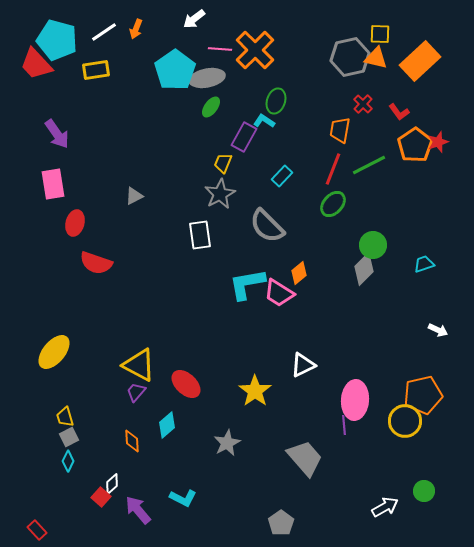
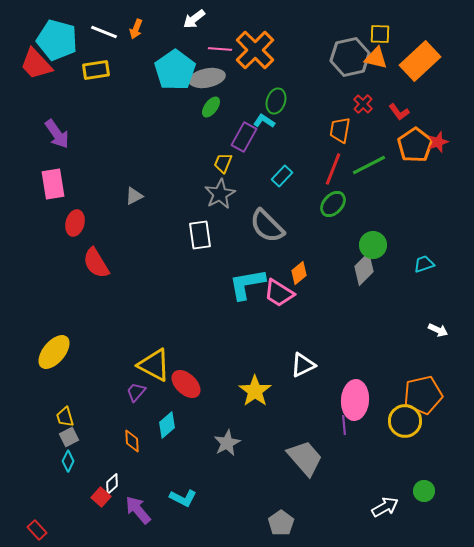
white line at (104, 32): rotated 56 degrees clockwise
red semicircle at (96, 263): rotated 40 degrees clockwise
yellow triangle at (139, 365): moved 15 px right
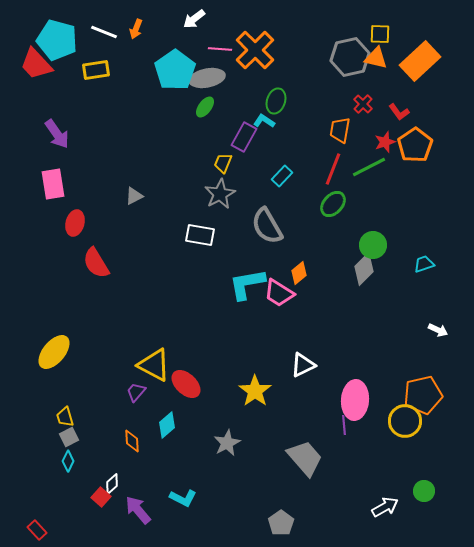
green ellipse at (211, 107): moved 6 px left
red star at (438, 142): moved 53 px left
green line at (369, 165): moved 2 px down
gray semicircle at (267, 226): rotated 15 degrees clockwise
white rectangle at (200, 235): rotated 72 degrees counterclockwise
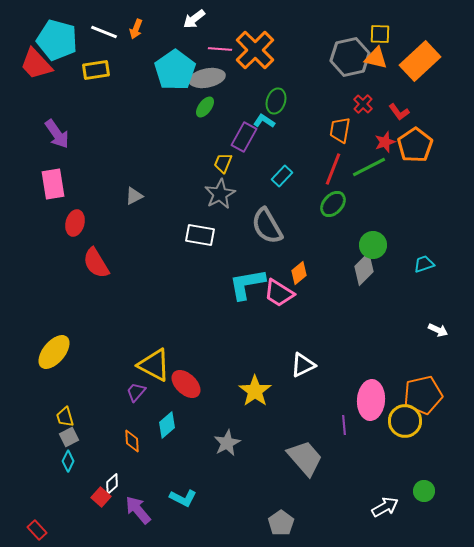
pink ellipse at (355, 400): moved 16 px right
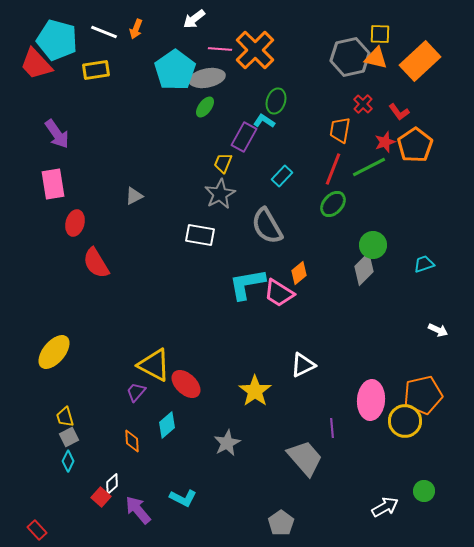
purple line at (344, 425): moved 12 px left, 3 px down
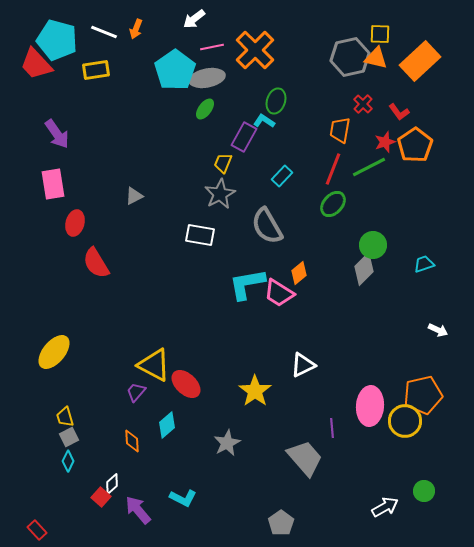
pink line at (220, 49): moved 8 px left, 2 px up; rotated 15 degrees counterclockwise
green ellipse at (205, 107): moved 2 px down
pink ellipse at (371, 400): moved 1 px left, 6 px down
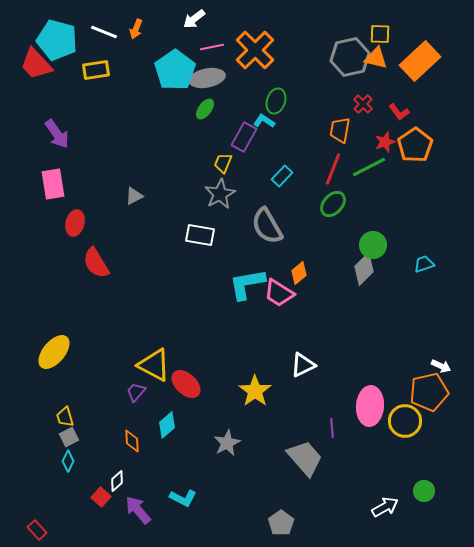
white arrow at (438, 330): moved 3 px right, 36 px down
orange pentagon at (423, 395): moved 6 px right, 3 px up
white diamond at (112, 484): moved 5 px right, 3 px up
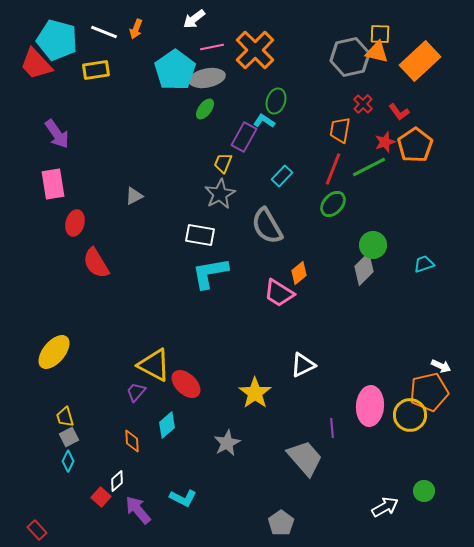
orange triangle at (376, 58): moved 1 px right, 6 px up
cyan L-shape at (247, 284): moved 37 px left, 11 px up
yellow star at (255, 391): moved 2 px down
yellow circle at (405, 421): moved 5 px right, 6 px up
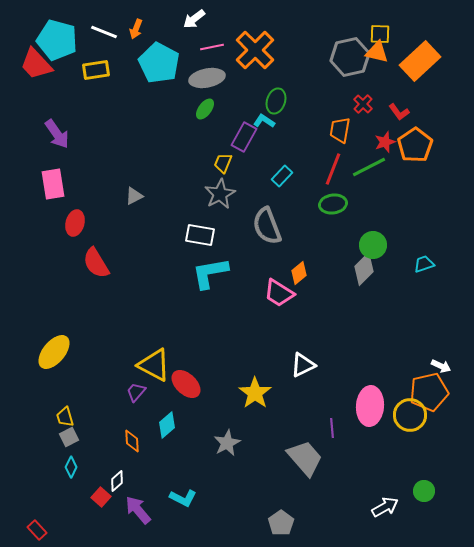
cyan pentagon at (175, 70): moved 16 px left, 7 px up; rotated 9 degrees counterclockwise
green ellipse at (333, 204): rotated 40 degrees clockwise
gray semicircle at (267, 226): rotated 9 degrees clockwise
cyan diamond at (68, 461): moved 3 px right, 6 px down
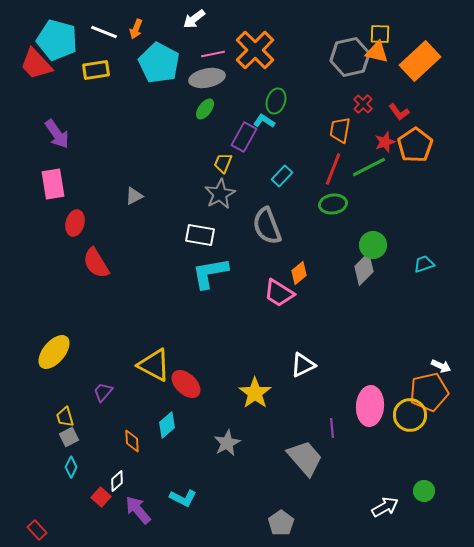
pink line at (212, 47): moved 1 px right, 7 px down
purple trapezoid at (136, 392): moved 33 px left
